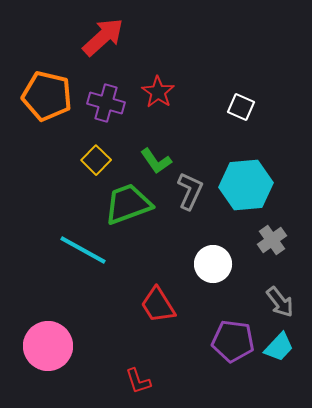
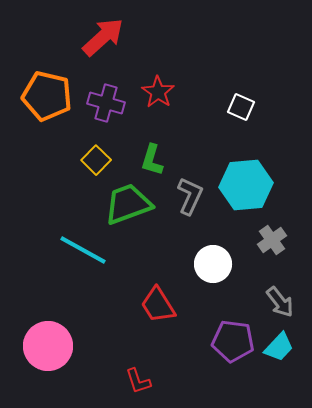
green L-shape: moved 4 px left, 1 px up; rotated 52 degrees clockwise
gray L-shape: moved 5 px down
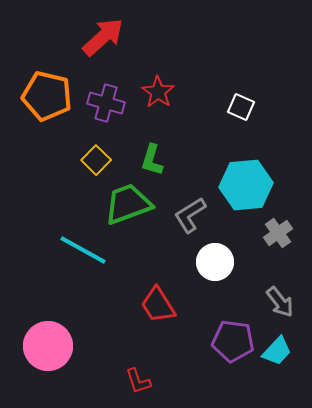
gray L-shape: moved 19 px down; rotated 147 degrees counterclockwise
gray cross: moved 6 px right, 7 px up
white circle: moved 2 px right, 2 px up
cyan trapezoid: moved 2 px left, 4 px down
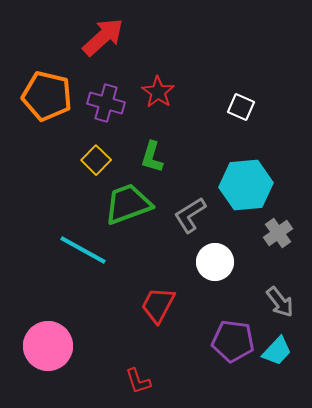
green L-shape: moved 3 px up
red trapezoid: rotated 60 degrees clockwise
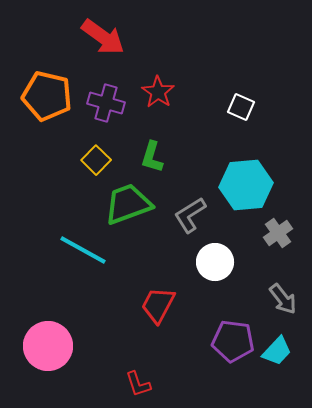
red arrow: rotated 78 degrees clockwise
gray arrow: moved 3 px right, 3 px up
red L-shape: moved 3 px down
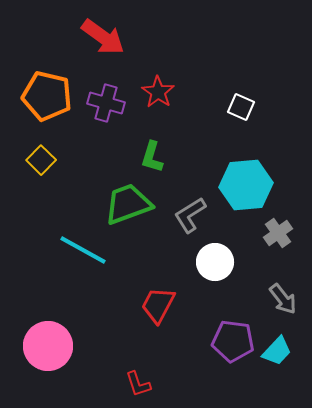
yellow square: moved 55 px left
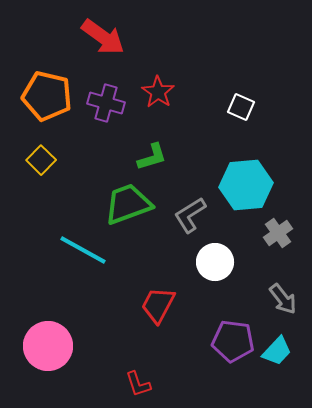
green L-shape: rotated 124 degrees counterclockwise
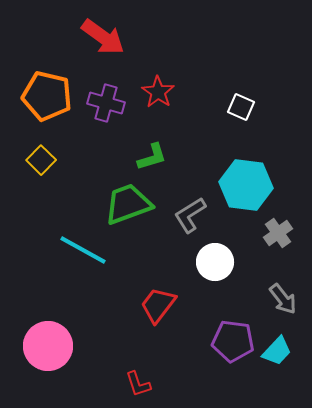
cyan hexagon: rotated 12 degrees clockwise
red trapezoid: rotated 9 degrees clockwise
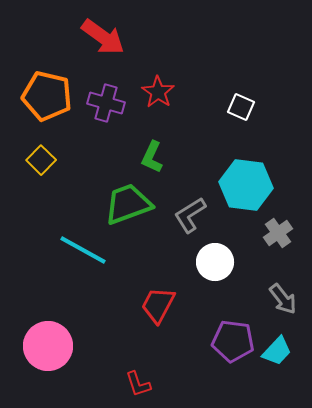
green L-shape: rotated 132 degrees clockwise
red trapezoid: rotated 9 degrees counterclockwise
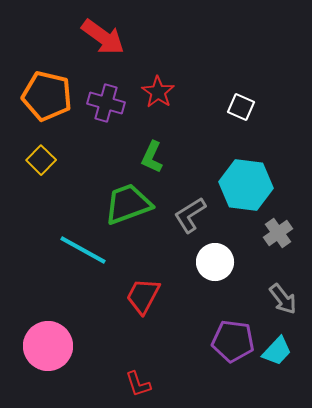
red trapezoid: moved 15 px left, 9 px up
